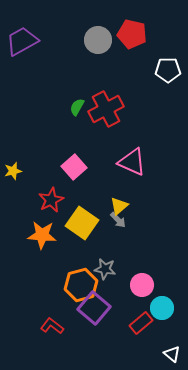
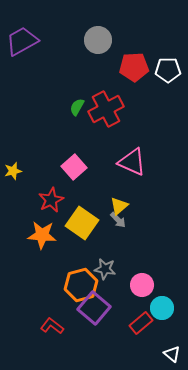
red pentagon: moved 2 px right, 33 px down; rotated 16 degrees counterclockwise
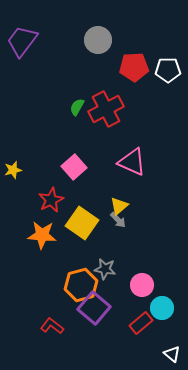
purple trapezoid: rotated 24 degrees counterclockwise
yellow star: moved 1 px up
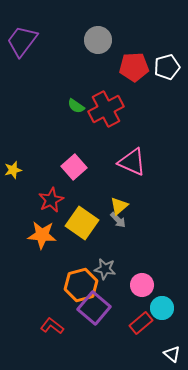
white pentagon: moved 1 px left, 3 px up; rotated 15 degrees counterclockwise
green semicircle: moved 1 px left, 1 px up; rotated 84 degrees counterclockwise
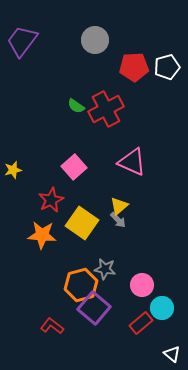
gray circle: moved 3 px left
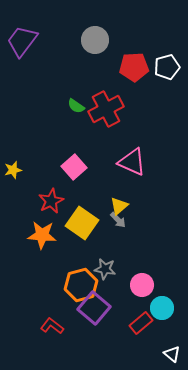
red star: moved 1 px down
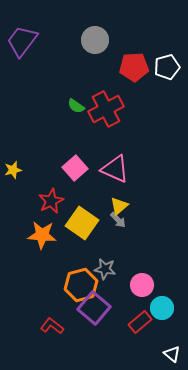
pink triangle: moved 17 px left, 7 px down
pink square: moved 1 px right, 1 px down
red rectangle: moved 1 px left, 1 px up
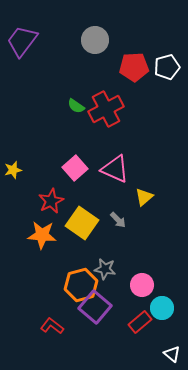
yellow triangle: moved 25 px right, 9 px up
purple square: moved 1 px right, 1 px up
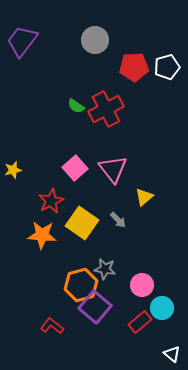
pink triangle: moved 2 px left; rotated 28 degrees clockwise
